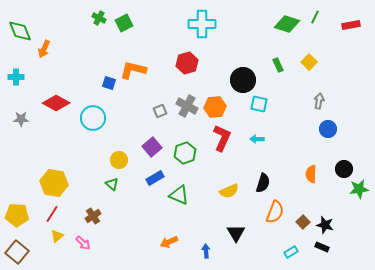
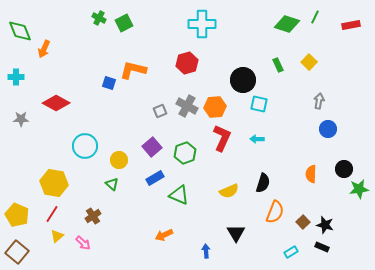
cyan circle at (93, 118): moved 8 px left, 28 px down
yellow pentagon at (17, 215): rotated 20 degrees clockwise
orange arrow at (169, 242): moved 5 px left, 7 px up
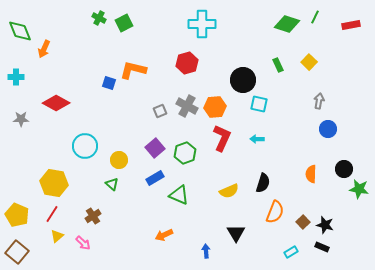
purple square at (152, 147): moved 3 px right, 1 px down
green star at (359, 189): rotated 18 degrees clockwise
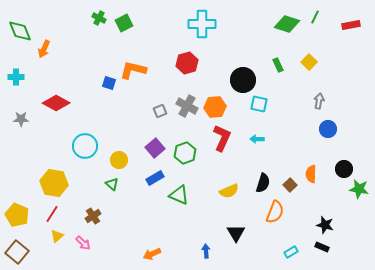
brown square at (303, 222): moved 13 px left, 37 px up
orange arrow at (164, 235): moved 12 px left, 19 px down
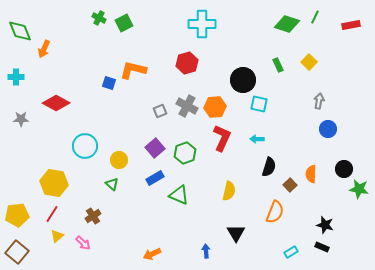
black semicircle at (263, 183): moved 6 px right, 16 px up
yellow semicircle at (229, 191): rotated 54 degrees counterclockwise
yellow pentagon at (17, 215): rotated 30 degrees counterclockwise
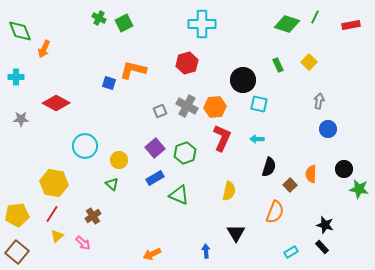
black rectangle at (322, 247): rotated 24 degrees clockwise
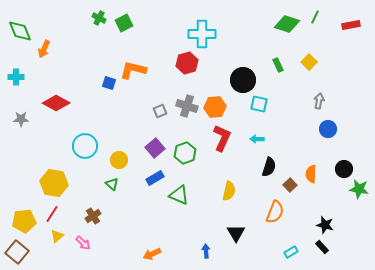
cyan cross at (202, 24): moved 10 px down
gray cross at (187, 106): rotated 10 degrees counterclockwise
yellow pentagon at (17, 215): moved 7 px right, 6 px down
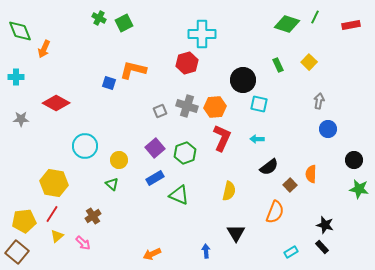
black semicircle at (269, 167): rotated 36 degrees clockwise
black circle at (344, 169): moved 10 px right, 9 px up
